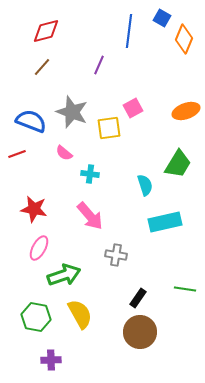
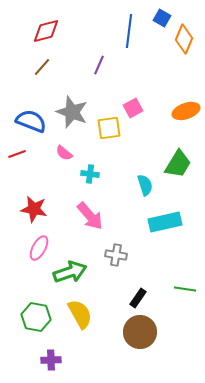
green arrow: moved 6 px right, 3 px up
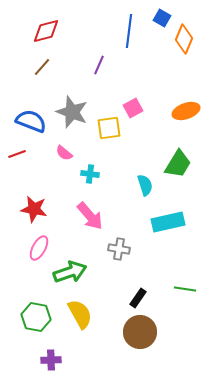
cyan rectangle: moved 3 px right
gray cross: moved 3 px right, 6 px up
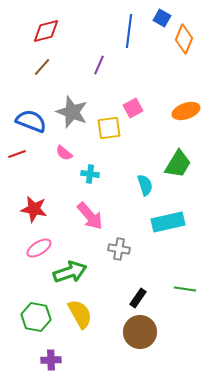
pink ellipse: rotated 30 degrees clockwise
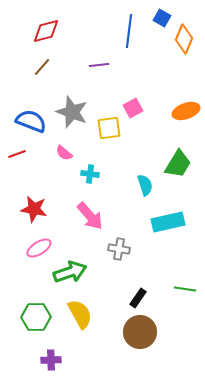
purple line: rotated 60 degrees clockwise
green hexagon: rotated 12 degrees counterclockwise
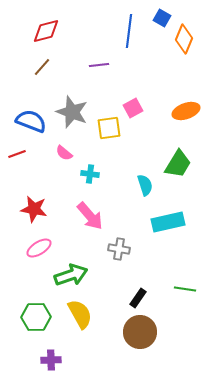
green arrow: moved 1 px right, 3 px down
